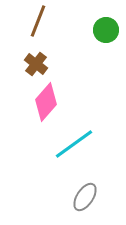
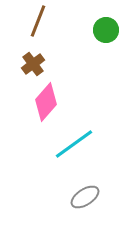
brown cross: moved 3 px left; rotated 15 degrees clockwise
gray ellipse: rotated 24 degrees clockwise
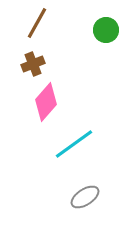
brown line: moved 1 px left, 2 px down; rotated 8 degrees clockwise
brown cross: rotated 15 degrees clockwise
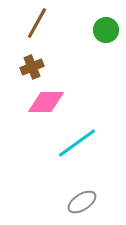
brown cross: moved 1 px left, 3 px down
pink diamond: rotated 48 degrees clockwise
cyan line: moved 3 px right, 1 px up
gray ellipse: moved 3 px left, 5 px down
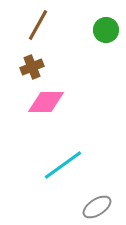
brown line: moved 1 px right, 2 px down
cyan line: moved 14 px left, 22 px down
gray ellipse: moved 15 px right, 5 px down
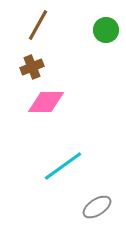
cyan line: moved 1 px down
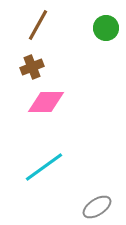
green circle: moved 2 px up
cyan line: moved 19 px left, 1 px down
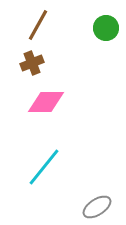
brown cross: moved 4 px up
cyan line: rotated 15 degrees counterclockwise
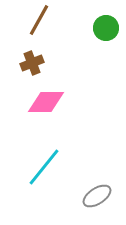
brown line: moved 1 px right, 5 px up
gray ellipse: moved 11 px up
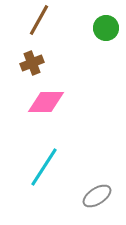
cyan line: rotated 6 degrees counterclockwise
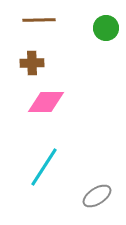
brown line: rotated 60 degrees clockwise
brown cross: rotated 20 degrees clockwise
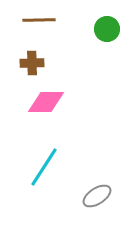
green circle: moved 1 px right, 1 px down
